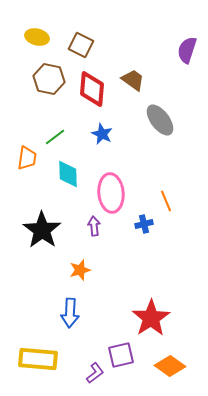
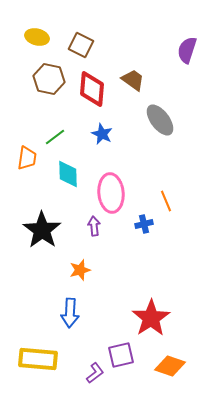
orange diamond: rotated 16 degrees counterclockwise
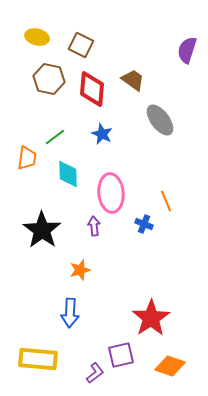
blue cross: rotated 36 degrees clockwise
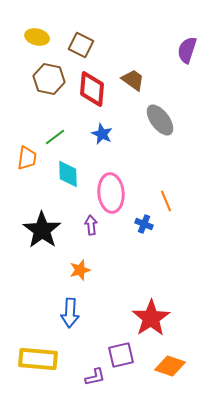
purple arrow: moved 3 px left, 1 px up
purple L-shape: moved 4 px down; rotated 25 degrees clockwise
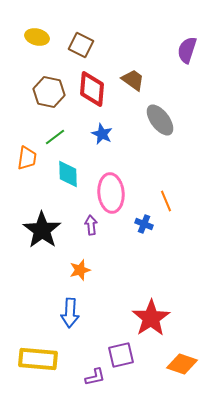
brown hexagon: moved 13 px down
orange diamond: moved 12 px right, 2 px up
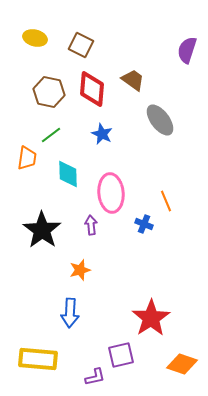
yellow ellipse: moved 2 px left, 1 px down
green line: moved 4 px left, 2 px up
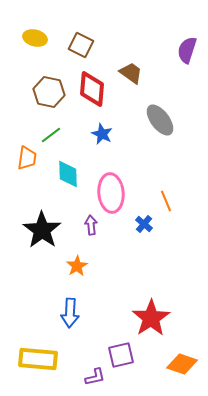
brown trapezoid: moved 2 px left, 7 px up
blue cross: rotated 18 degrees clockwise
orange star: moved 3 px left, 4 px up; rotated 15 degrees counterclockwise
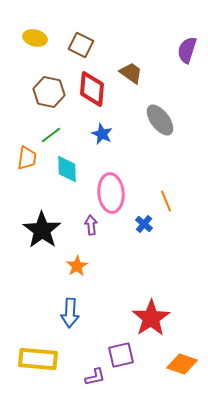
cyan diamond: moved 1 px left, 5 px up
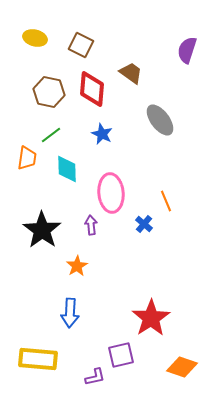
orange diamond: moved 3 px down
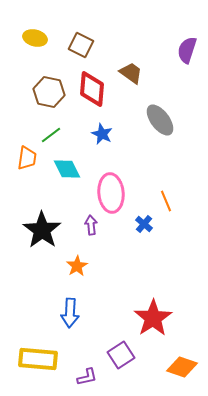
cyan diamond: rotated 24 degrees counterclockwise
red star: moved 2 px right
purple square: rotated 20 degrees counterclockwise
purple L-shape: moved 8 px left
